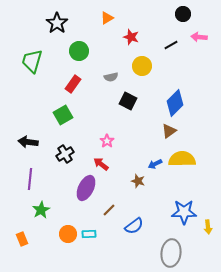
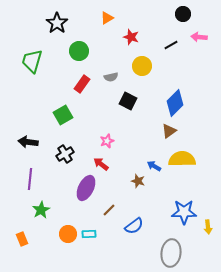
red rectangle: moved 9 px right
pink star: rotated 16 degrees clockwise
blue arrow: moved 1 px left, 2 px down; rotated 56 degrees clockwise
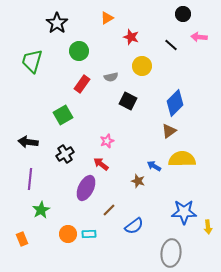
black line: rotated 72 degrees clockwise
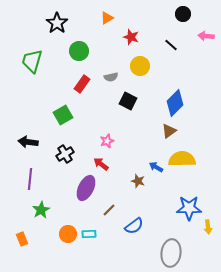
pink arrow: moved 7 px right, 1 px up
yellow circle: moved 2 px left
blue arrow: moved 2 px right, 1 px down
blue star: moved 5 px right, 4 px up
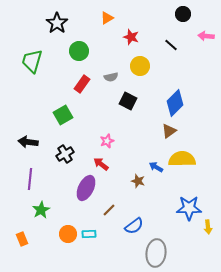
gray ellipse: moved 15 px left
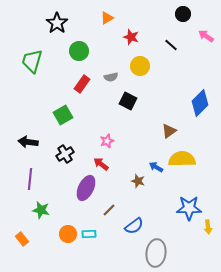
pink arrow: rotated 28 degrees clockwise
blue diamond: moved 25 px right
green star: rotated 30 degrees counterclockwise
orange rectangle: rotated 16 degrees counterclockwise
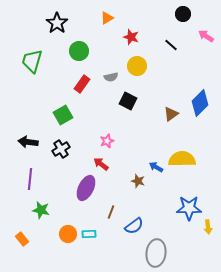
yellow circle: moved 3 px left
brown triangle: moved 2 px right, 17 px up
black cross: moved 4 px left, 5 px up
brown line: moved 2 px right, 2 px down; rotated 24 degrees counterclockwise
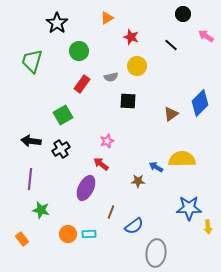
black square: rotated 24 degrees counterclockwise
black arrow: moved 3 px right, 1 px up
brown star: rotated 16 degrees counterclockwise
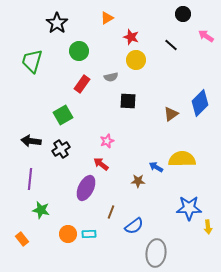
yellow circle: moved 1 px left, 6 px up
